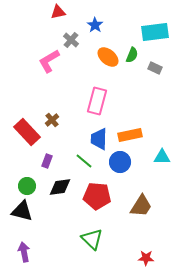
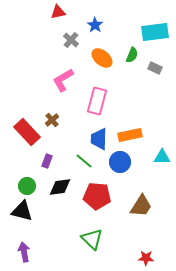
orange ellipse: moved 6 px left, 1 px down
pink L-shape: moved 14 px right, 19 px down
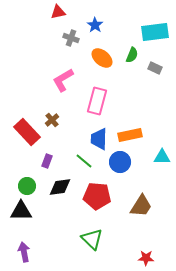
gray cross: moved 2 px up; rotated 21 degrees counterclockwise
black triangle: moved 1 px left; rotated 15 degrees counterclockwise
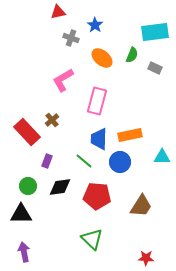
green circle: moved 1 px right
black triangle: moved 3 px down
